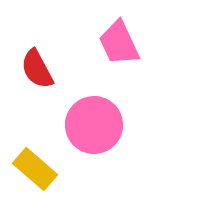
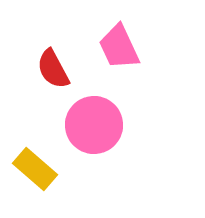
pink trapezoid: moved 4 px down
red semicircle: moved 16 px right
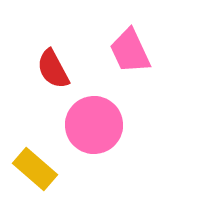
pink trapezoid: moved 11 px right, 4 px down
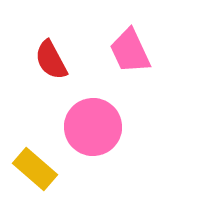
red semicircle: moved 2 px left, 9 px up
pink circle: moved 1 px left, 2 px down
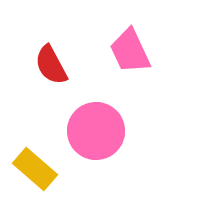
red semicircle: moved 5 px down
pink circle: moved 3 px right, 4 px down
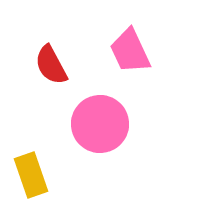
pink circle: moved 4 px right, 7 px up
yellow rectangle: moved 4 px left, 6 px down; rotated 30 degrees clockwise
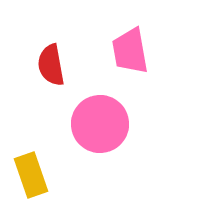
pink trapezoid: rotated 15 degrees clockwise
red semicircle: rotated 18 degrees clockwise
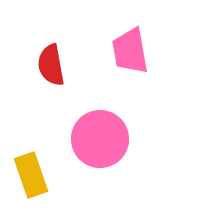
pink circle: moved 15 px down
